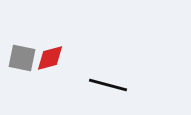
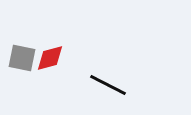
black line: rotated 12 degrees clockwise
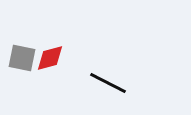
black line: moved 2 px up
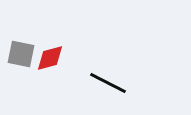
gray square: moved 1 px left, 4 px up
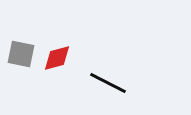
red diamond: moved 7 px right
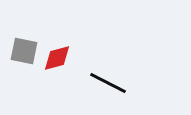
gray square: moved 3 px right, 3 px up
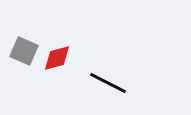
gray square: rotated 12 degrees clockwise
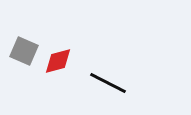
red diamond: moved 1 px right, 3 px down
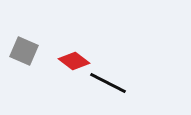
red diamond: moved 16 px right; rotated 52 degrees clockwise
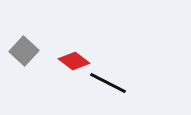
gray square: rotated 20 degrees clockwise
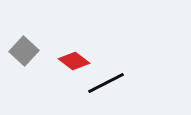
black line: moved 2 px left; rotated 54 degrees counterclockwise
